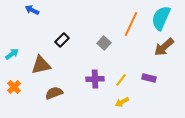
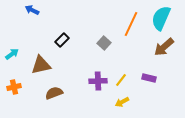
purple cross: moved 3 px right, 2 px down
orange cross: rotated 32 degrees clockwise
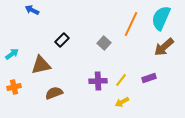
purple rectangle: rotated 32 degrees counterclockwise
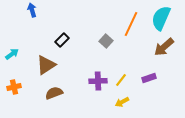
blue arrow: rotated 48 degrees clockwise
gray square: moved 2 px right, 2 px up
brown triangle: moved 5 px right; rotated 20 degrees counterclockwise
